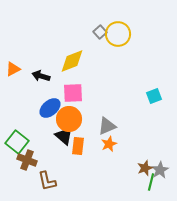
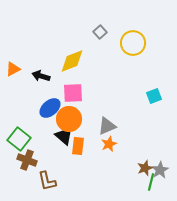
yellow circle: moved 15 px right, 9 px down
green square: moved 2 px right, 3 px up
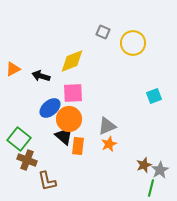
gray square: moved 3 px right; rotated 24 degrees counterclockwise
brown star: moved 1 px left, 3 px up
green line: moved 6 px down
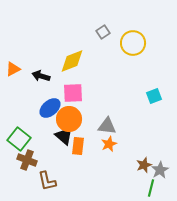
gray square: rotated 32 degrees clockwise
gray triangle: rotated 30 degrees clockwise
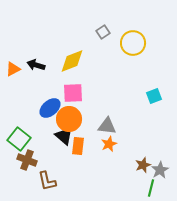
black arrow: moved 5 px left, 11 px up
brown star: moved 1 px left
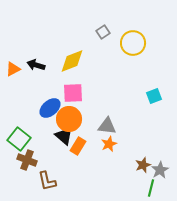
orange rectangle: rotated 24 degrees clockwise
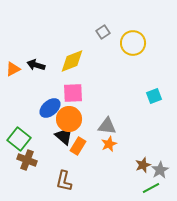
brown L-shape: moved 17 px right; rotated 25 degrees clockwise
green line: rotated 48 degrees clockwise
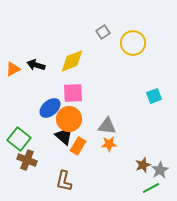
orange star: rotated 21 degrees clockwise
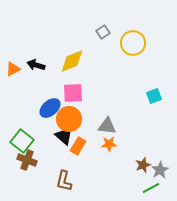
green square: moved 3 px right, 2 px down
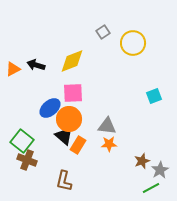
orange rectangle: moved 1 px up
brown star: moved 1 px left, 4 px up
